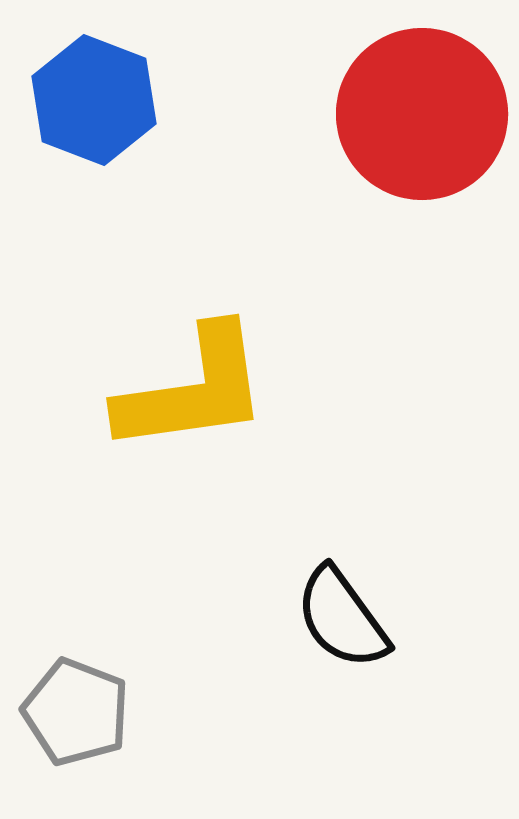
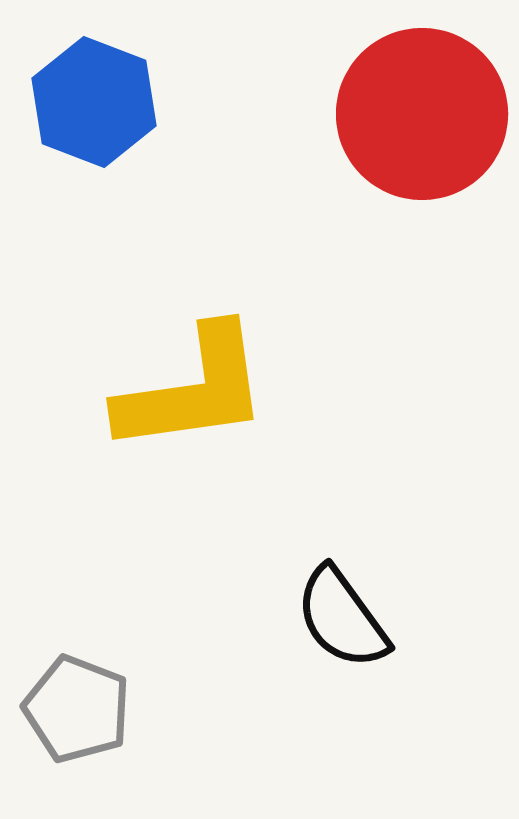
blue hexagon: moved 2 px down
gray pentagon: moved 1 px right, 3 px up
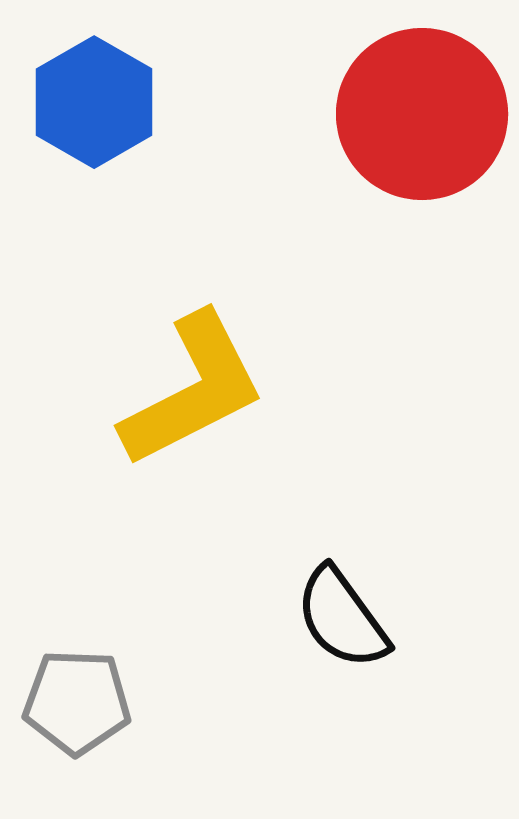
blue hexagon: rotated 9 degrees clockwise
yellow L-shape: rotated 19 degrees counterclockwise
gray pentagon: moved 7 px up; rotated 19 degrees counterclockwise
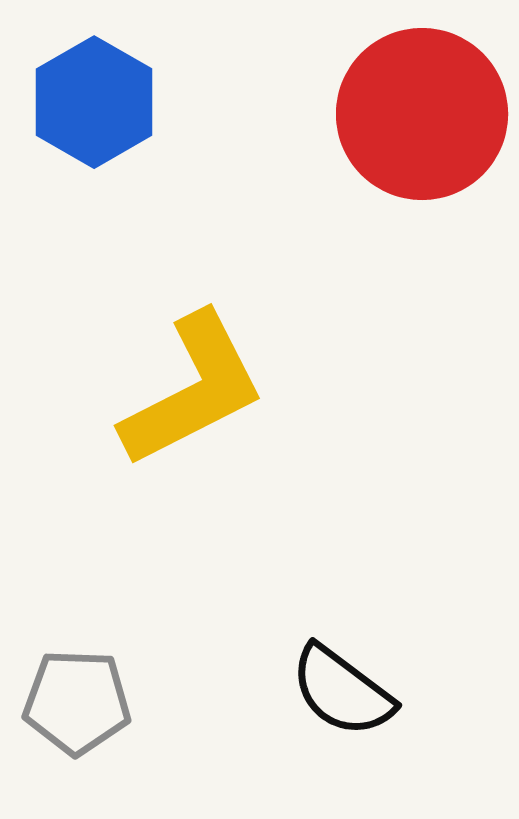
black semicircle: moved 73 px down; rotated 17 degrees counterclockwise
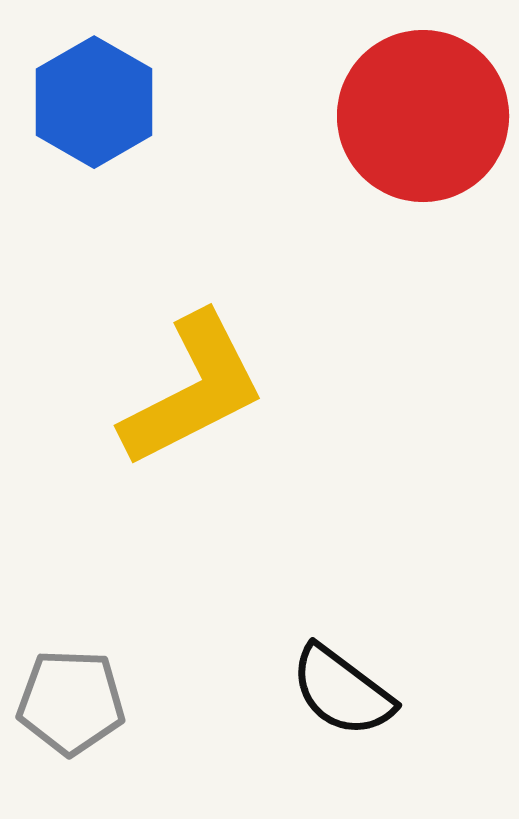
red circle: moved 1 px right, 2 px down
gray pentagon: moved 6 px left
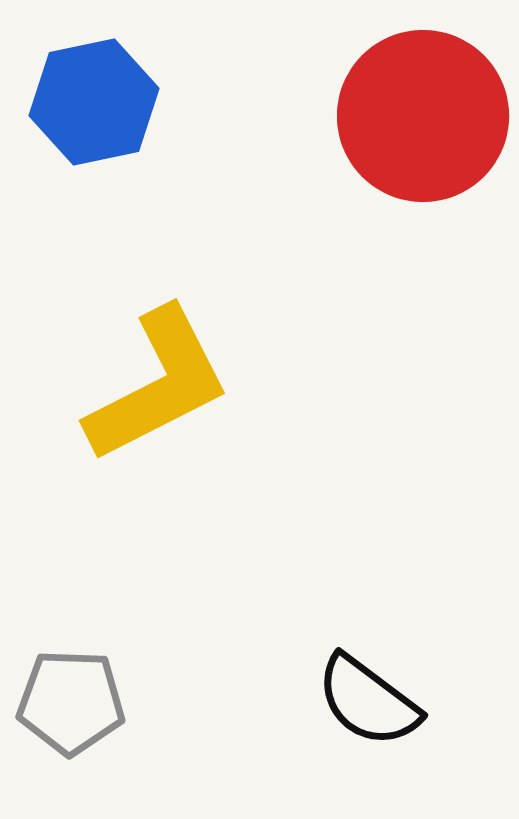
blue hexagon: rotated 18 degrees clockwise
yellow L-shape: moved 35 px left, 5 px up
black semicircle: moved 26 px right, 10 px down
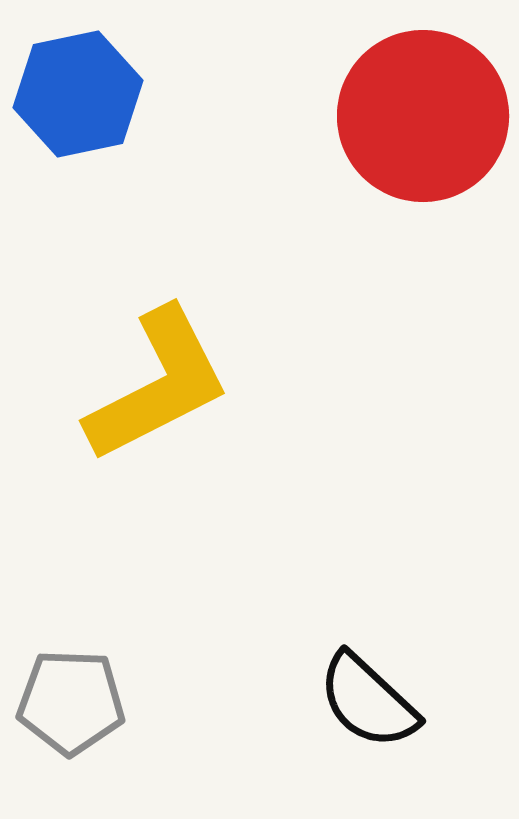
blue hexagon: moved 16 px left, 8 px up
black semicircle: rotated 6 degrees clockwise
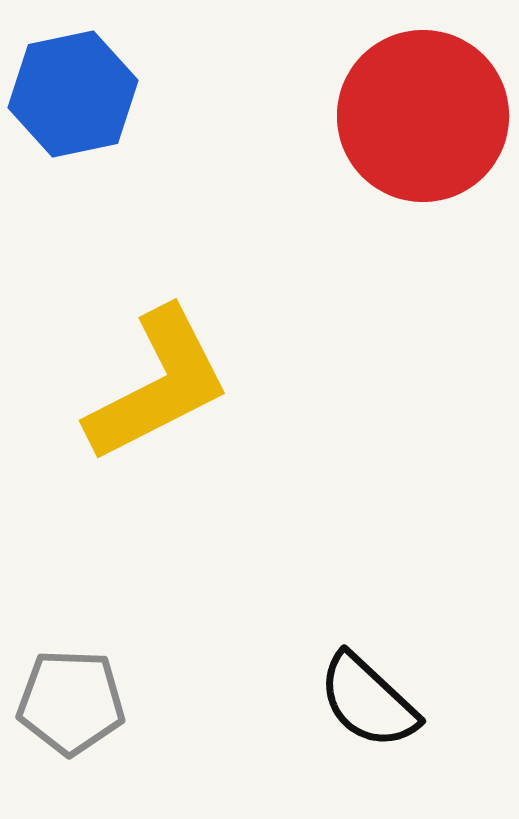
blue hexagon: moved 5 px left
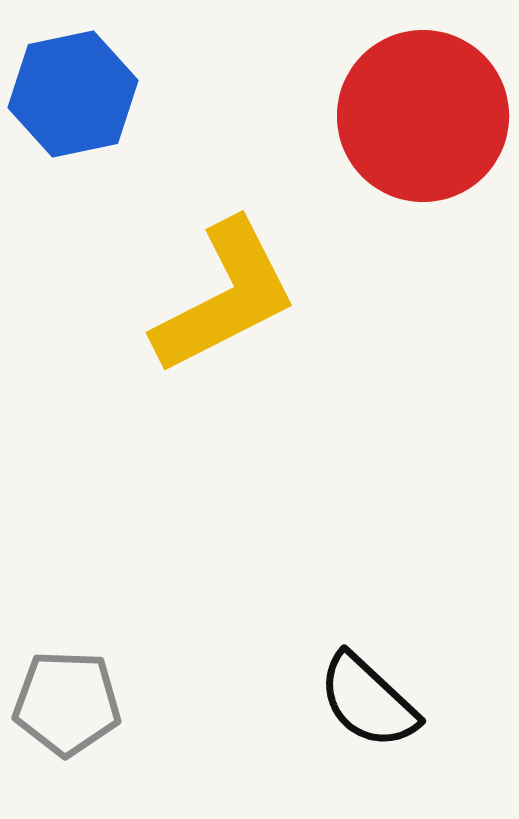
yellow L-shape: moved 67 px right, 88 px up
gray pentagon: moved 4 px left, 1 px down
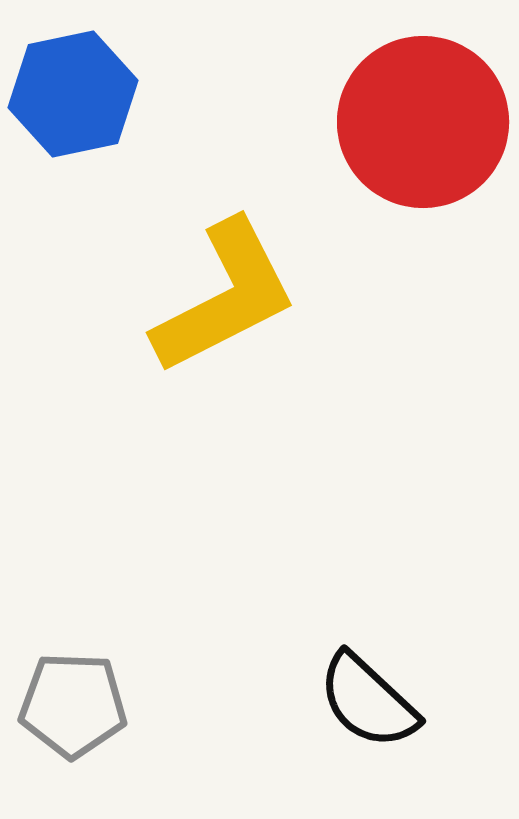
red circle: moved 6 px down
gray pentagon: moved 6 px right, 2 px down
